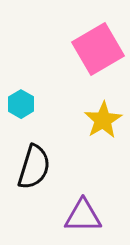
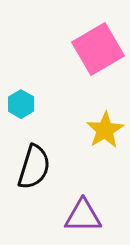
yellow star: moved 2 px right, 10 px down
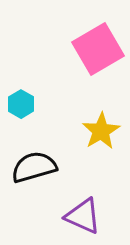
yellow star: moved 4 px left, 1 px down
black semicircle: rotated 123 degrees counterclockwise
purple triangle: rotated 24 degrees clockwise
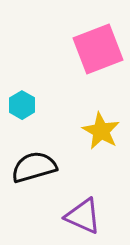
pink square: rotated 9 degrees clockwise
cyan hexagon: moved 1 px right, 1 px down
yellow star: rotated 12 degrees counterclockwise
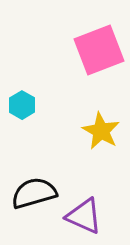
pink square: moved 1 px right, 1 px down
black semicircle: moved 26 px down
purple triangle: moved 1 px right
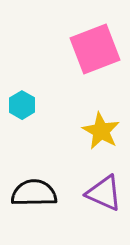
pink square: moved 4 px left, 1 px up
black semicircle: rotated 15 degrees clockwise
purple triangle: moved 20 px right, 23 px up
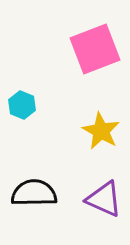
cyan hexagon: rotated 8 degrees counterclockwise
purple triangle: moved 6 px down
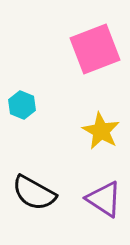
black semicircle: rotated 150 degrees counterclockwise
purple triangle: rotated 9 degrees clockwise
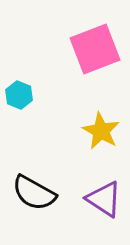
cyan hexagon: moved 3 px left, 10 px up
